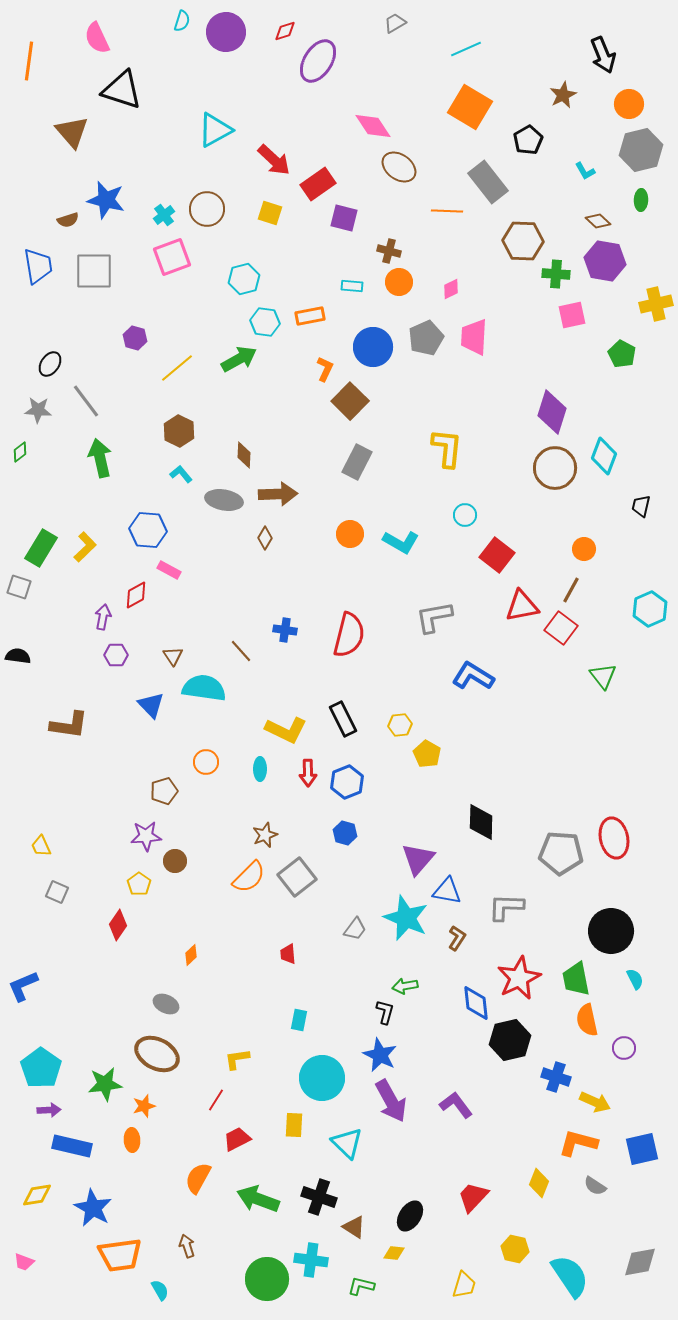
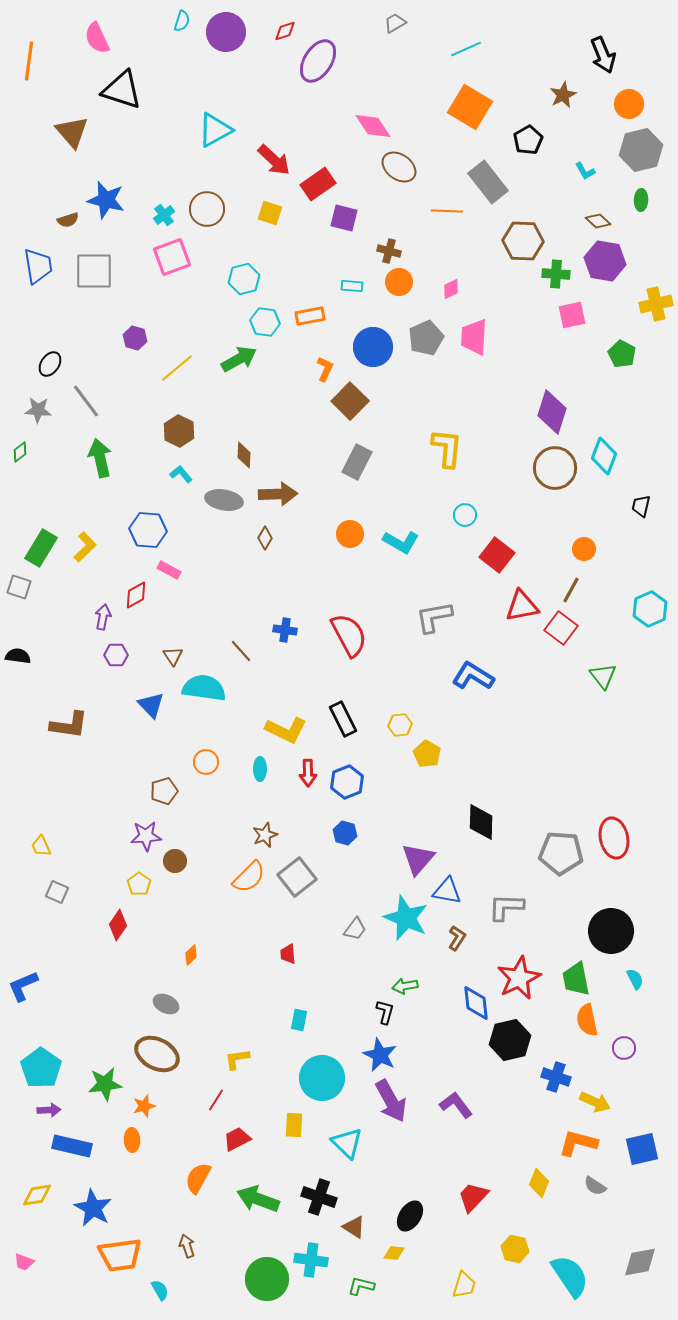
red semicircle at (349, 635): rotated 42 degrees counterclockwise
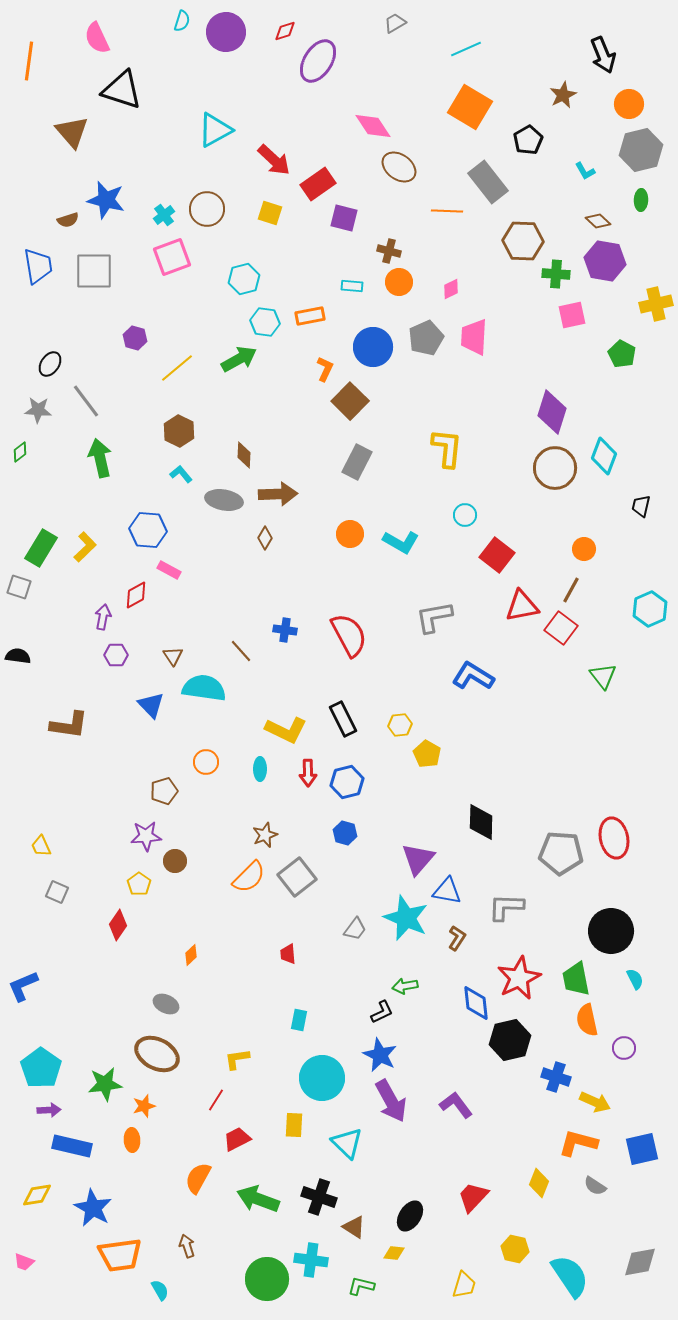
blue hexagon at (347, 782): rotated 8 degrees clockwise
black L-shape at (385, 1012): moved 3 px left; rotated 50 degrees clockwise
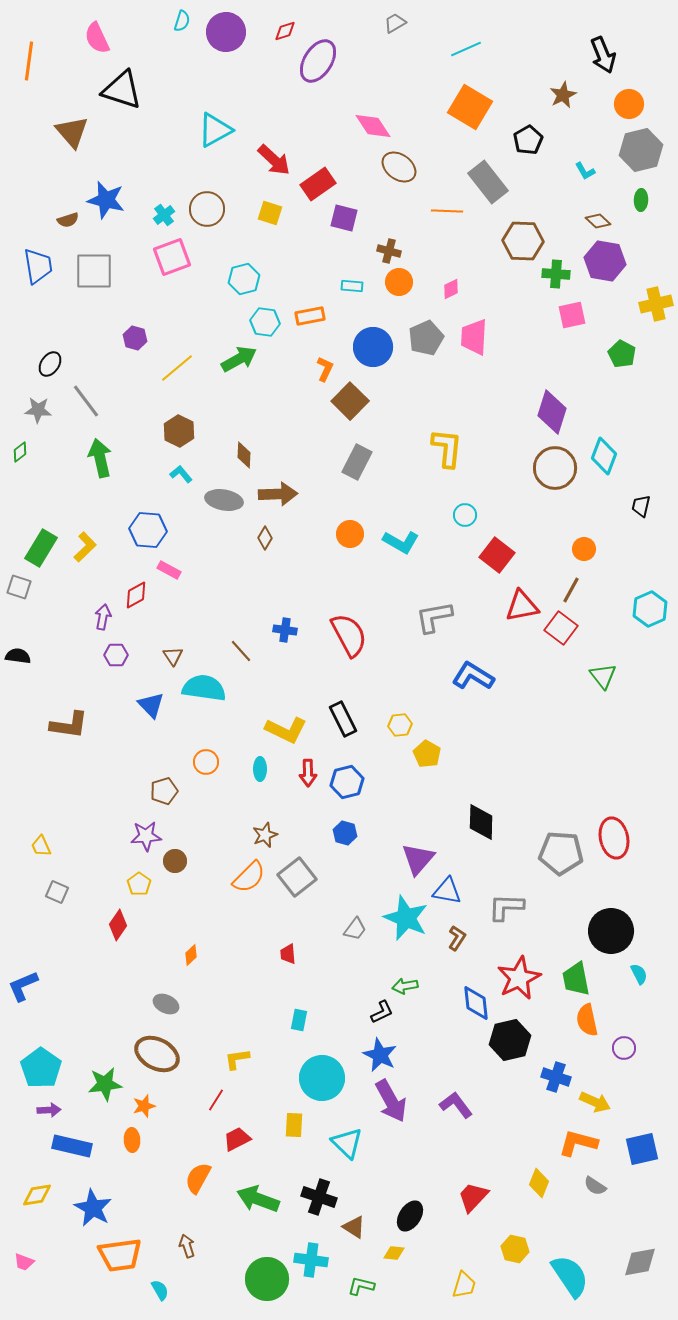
cyan semicircle at (635, 979): moved 4 px right, 5 px up
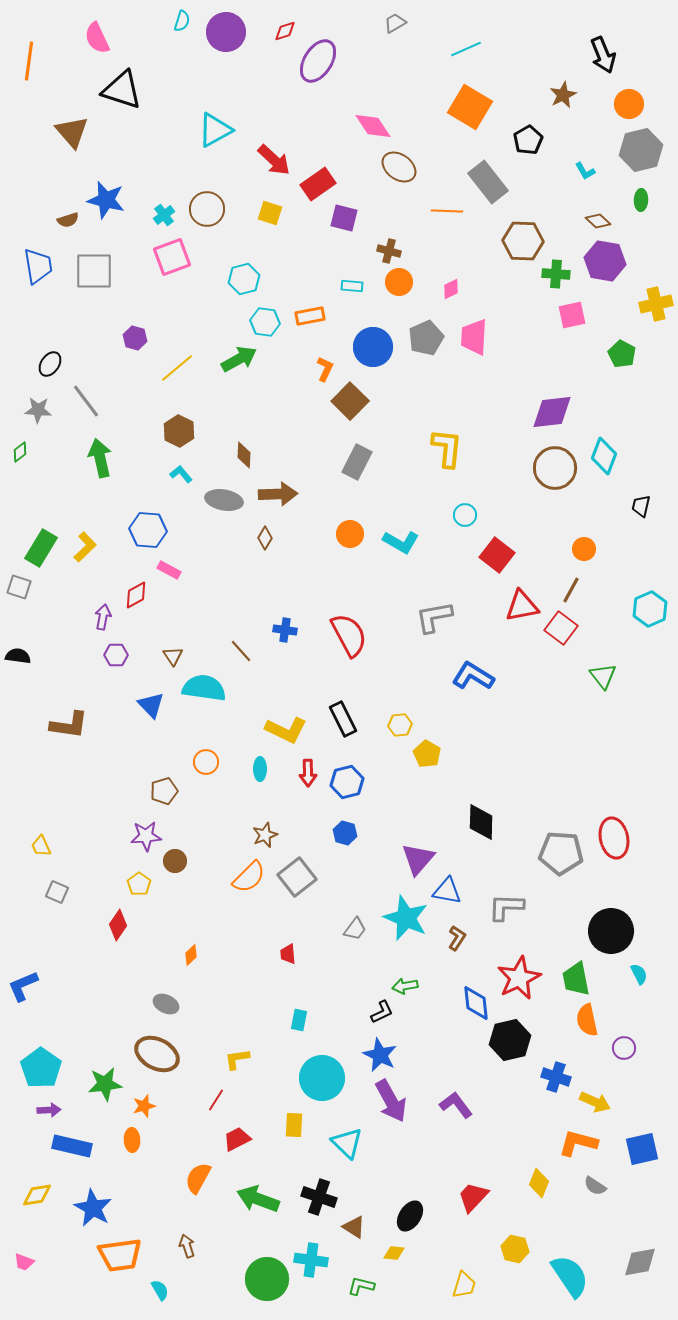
purple diamond at (552, 412): rotated 66 degrees clockwise
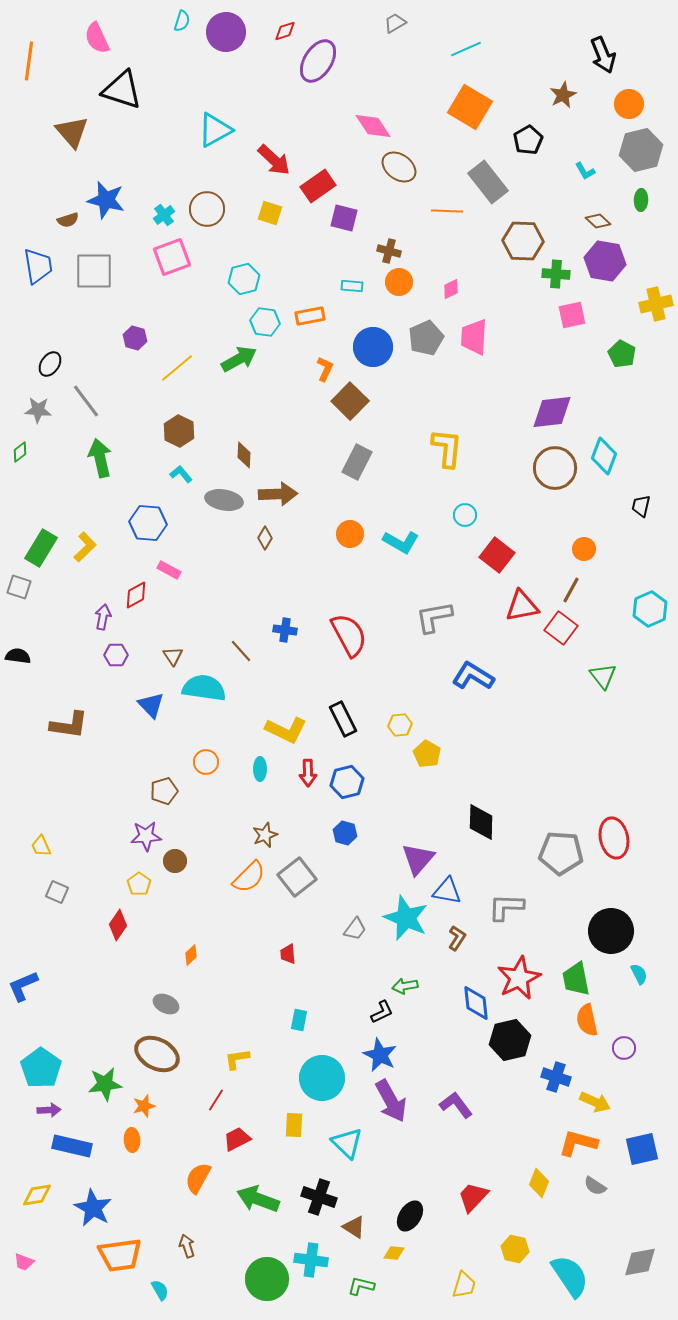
red rectangle at (318, 184): moved 2 px down
blue hexagon at (148, 530): moved 7 px up
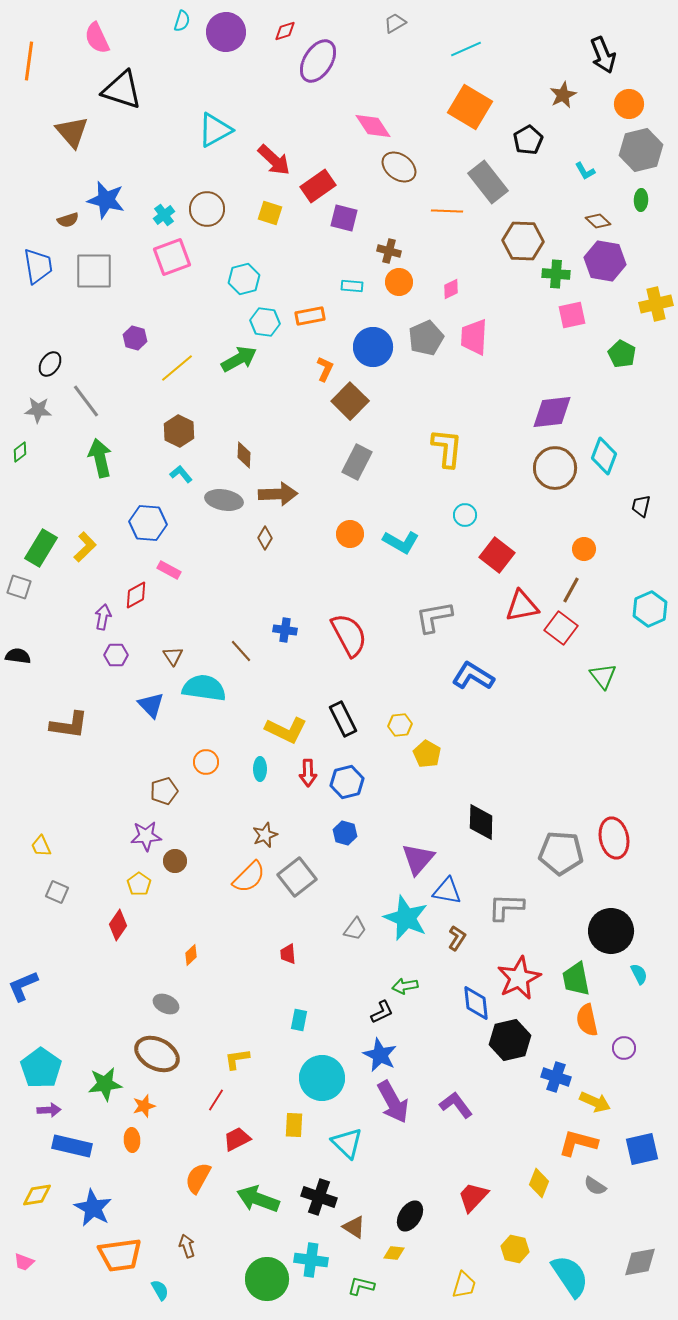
purple arrow at (391, 1101): moved 2 px right, 1 px down
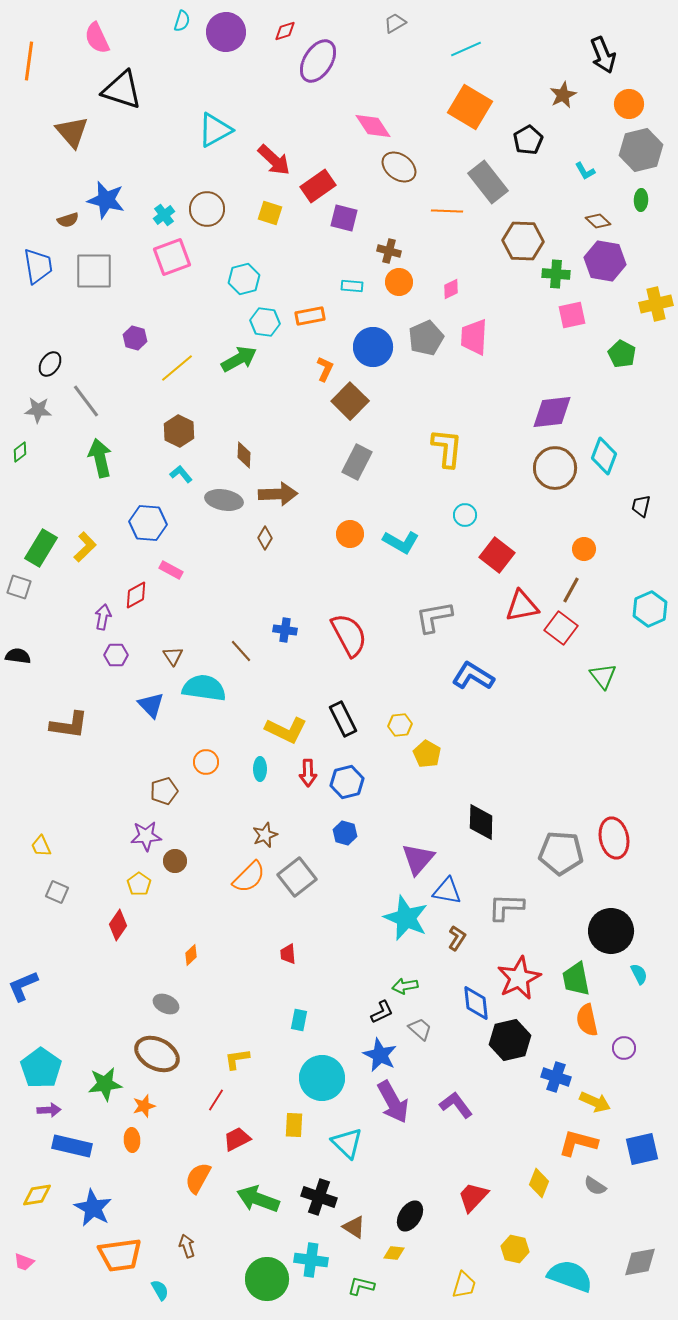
pink rectangle at (169, 570): moved 2 px right
gray trapezoid at (355, 929): moved 65 px right, 100 px down; rotated 85 degrees counterclockwise
cyan semicircle at (570, 1276): rotated 36 degrees counterclockwise
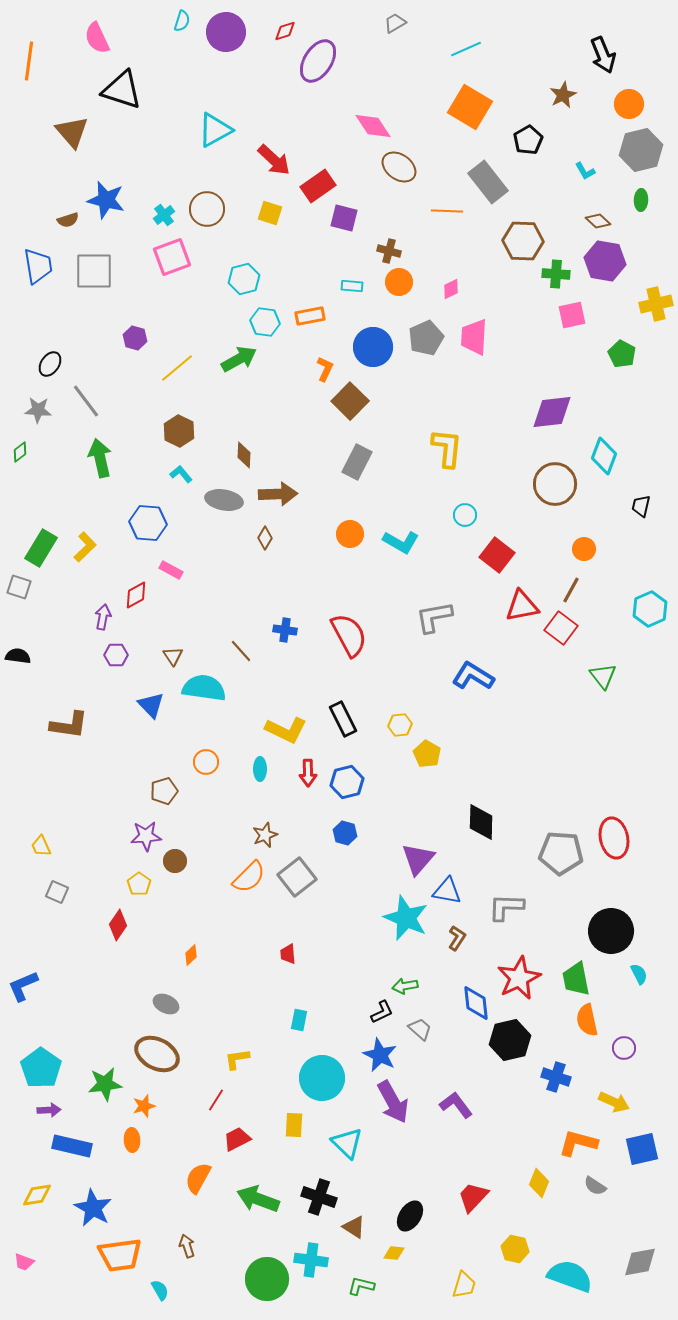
brown circle at (555, 468): moved 16 px down
yellow arrow at (595, 1102): moved 19 px right
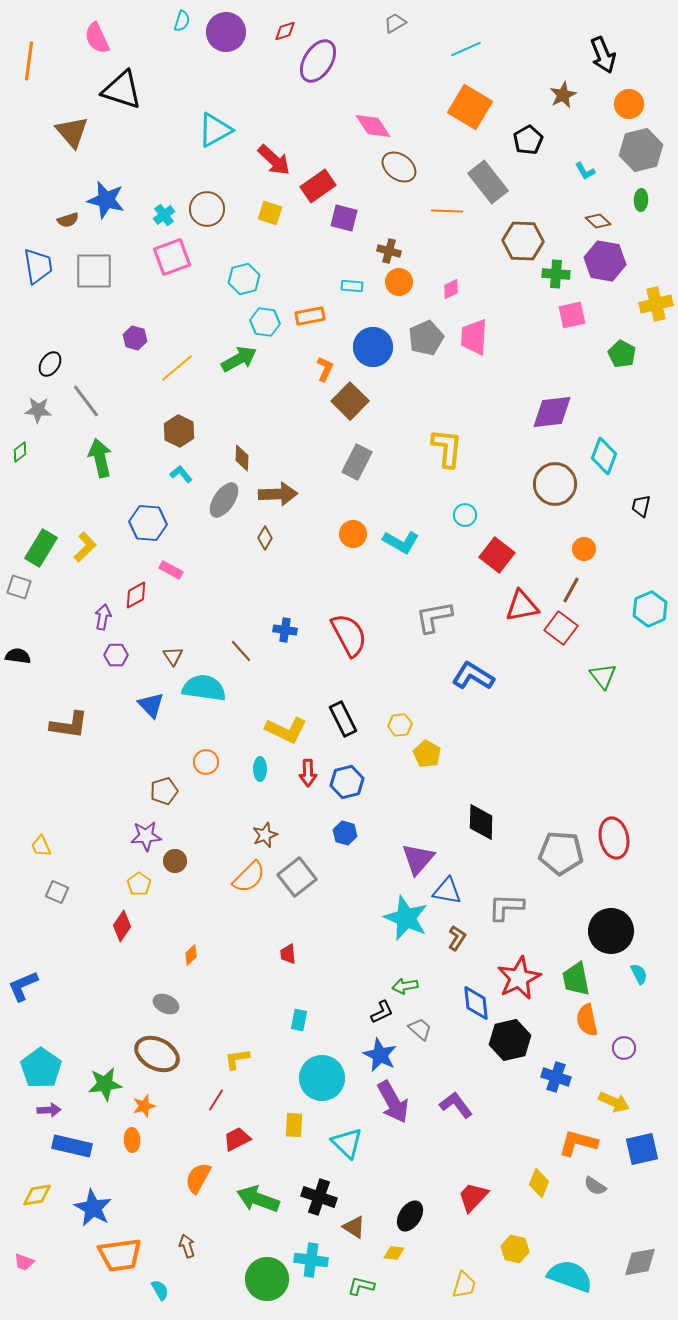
brown diamond at (244, 455): moved 2 px left, 3 px down
gray ellipse at (224, 500): rotated 66 degrees counterclockwise
orange circle at (350, 534): moved 3 px right
red diamond at (118, 925): moved 4 px right, 1 px down
